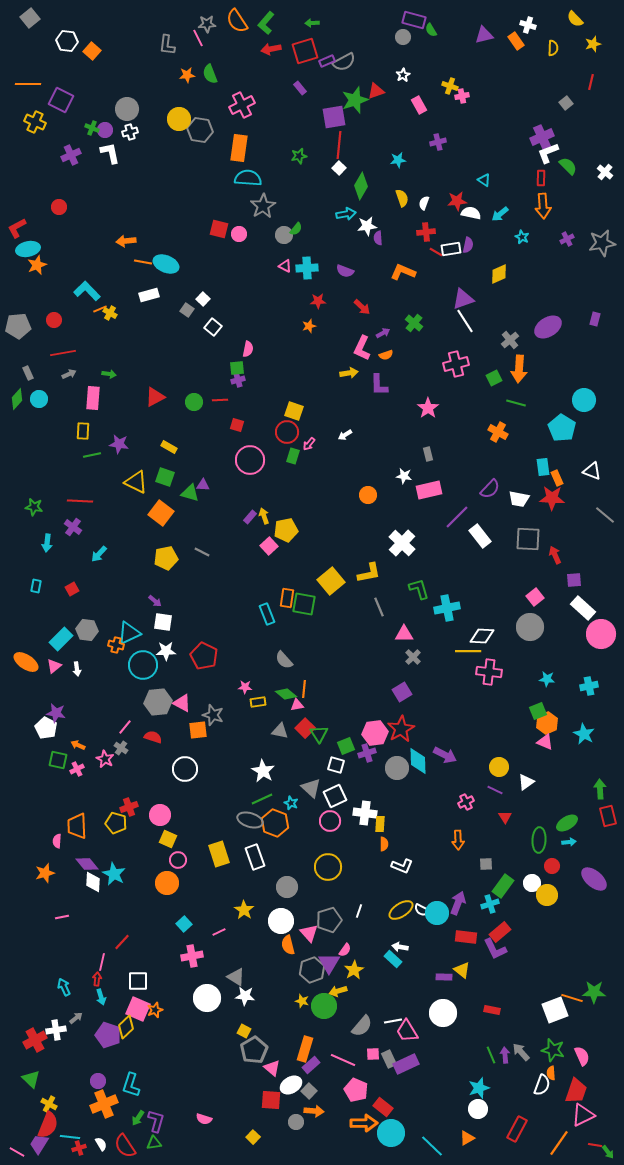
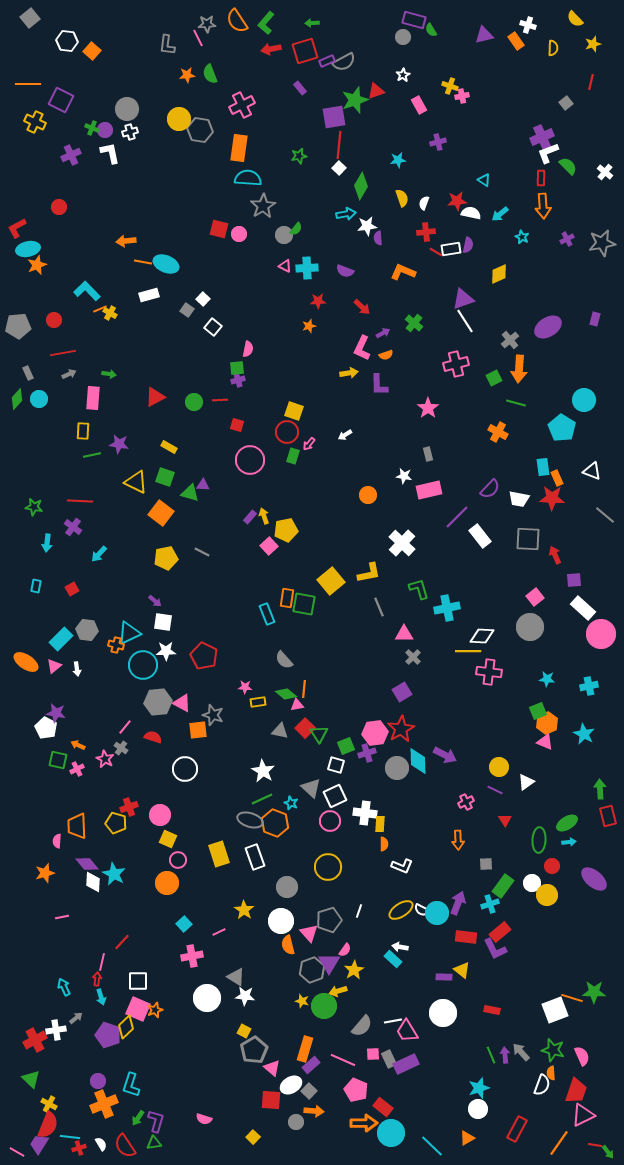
red triangle at (505, 817): moved 3 px down
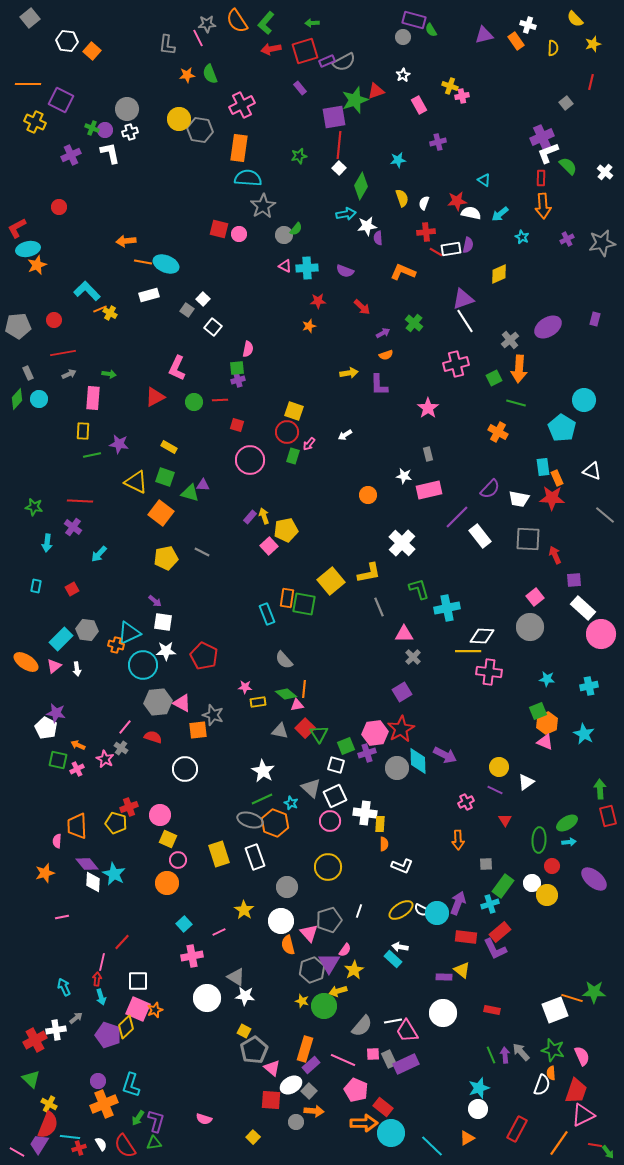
pink L-shape at (362, 348): moved 185 px left, 20 px down
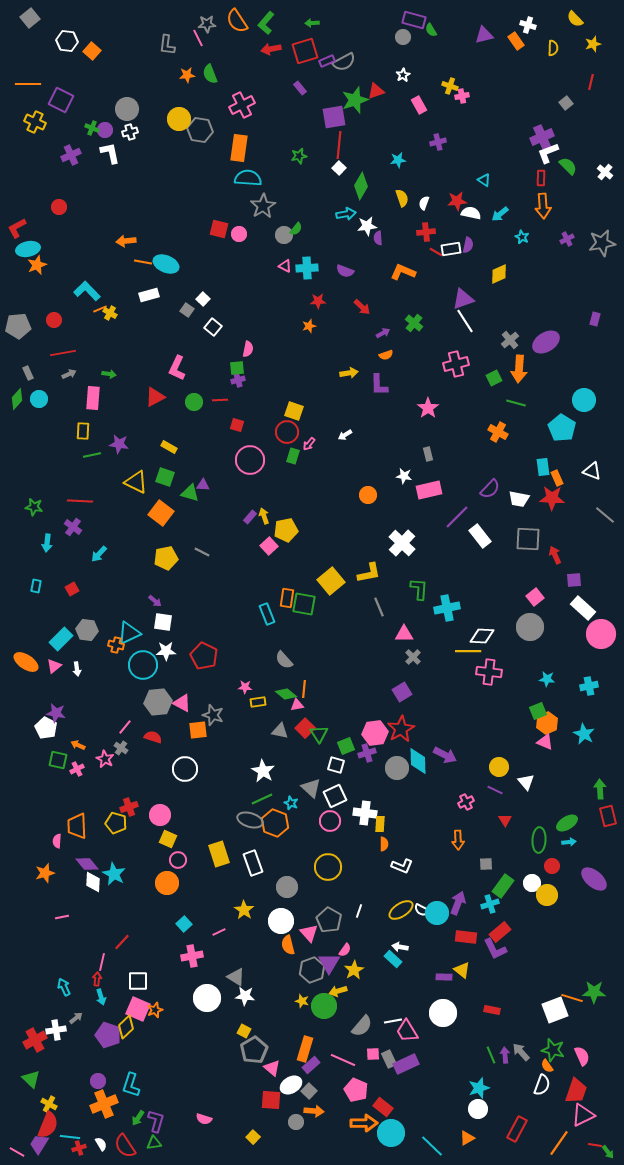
purple ellipse at (548, 327): moved 2 px left, 15 px down
green L-shape at (419, 589): rotated 20 degrees clockwise
white triangle at (526, 782): rotated 36 degrees counterclockwise
white rectangle at (255, 857): moved 2 px left, 6 px down
gray pentagon at (329, 920): rotated 25 degrees counterclockwise
orange semicircle at (551, 1073): moved 4 px left, 7 px up; rotated 32 degrees counterclockwise
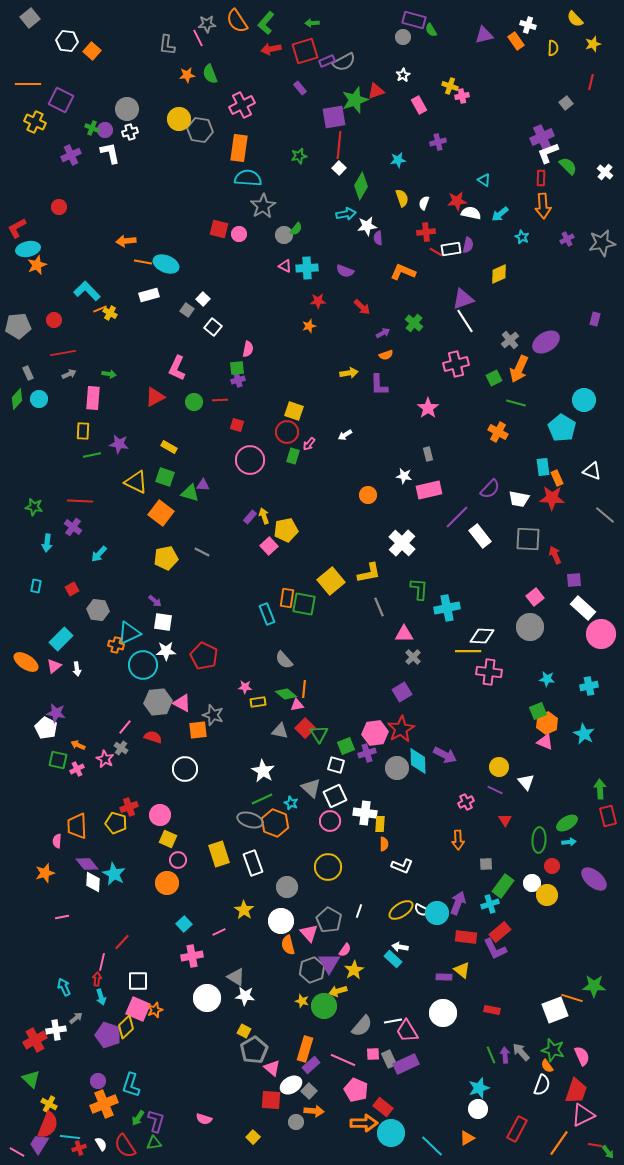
orange arrow at (519, 369): rotated 20 degrees clockwise
gray hexagon at (87, 630): moved 11 px right, 20 px up
green star at (594, 992): moved 6 px up
